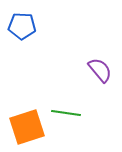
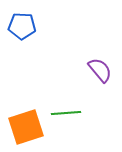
green line: rotated 12 degrees counterclockwise
orange square: moved 1 px left
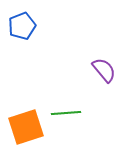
blue pentagon: rotated 24 degrees counterclockwise
purple semicircle: moved 4 px right
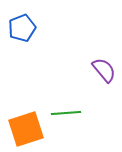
blue pentagon: moved 2 px down
orange square: moved 2 px down
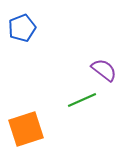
purple semicircle: rotated 12 degrees counterclockwise
green line: moved 16 px right, 13 px up; rotated 20 degrees counterclockwise
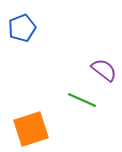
green line: rotated 48 degrees clockwise
orange square: moved 5 px right
